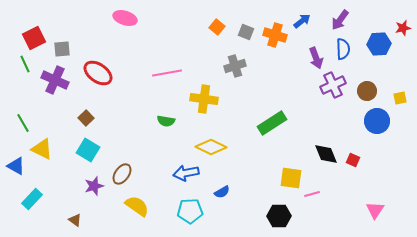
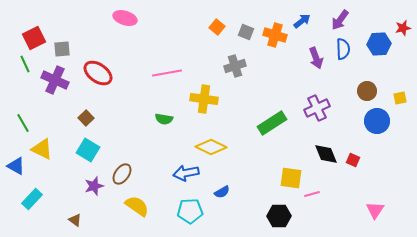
purple cross at (333, 85): moved 16 px left, 23 px down
green semicircle at (166, 121): moved 2 px left, 2 px up
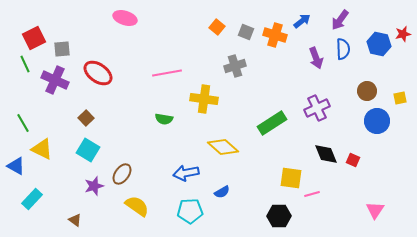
red star at (403, 28): moved 6 px down
blue hexagon at (379, 44): rotated 15 degrees clockwise
yellow diamond at (211, 147): moved 12 px right; rotated 16 degrees clockwise
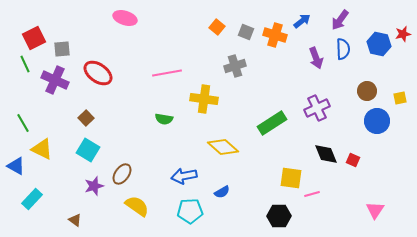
blue arrow at (186, 173): moved 2 px left, 3 px down
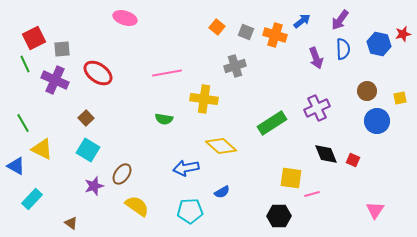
yellow diamond at (223, 147): moved 2 px left, 1 px up
blue arrow at (184, 176): moved 2 px right, 8 px up
brown triangle at (75, 220): moved 4 px left, 3 px down
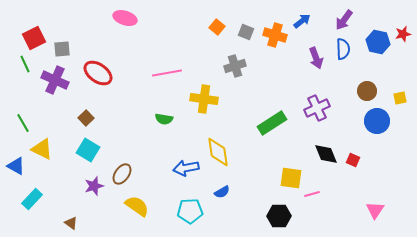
purple arrow at (340, 20): moved 4 px right
blue hexagon at (379, 44): moved 1 px left, 2 px up
yellow diamond at (221, 146): moved 3 px left, 6 px down; rotated 40 degrees clockwise
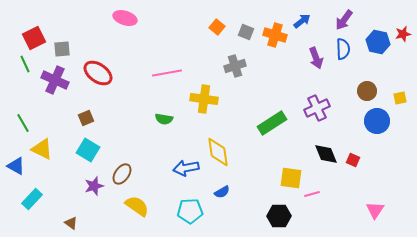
brown square at (86, 118): rotated 21 degrees clockwise
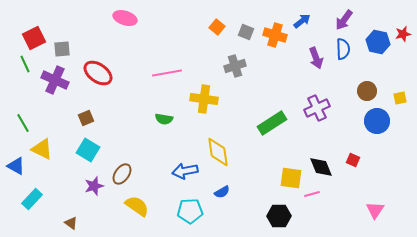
black diamond at (326, 154): moved 5 px left, 13 px down
blue arrow at (186, 168): moved 1 px left, 3 px down
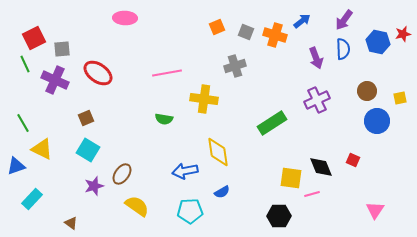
pink ellipse at (125, 18): rotated 15 degrees counterclockwise
orange square at (217, 27): rotated 28 degrees clockwise
purple cross at (317, 108): moved 8 px up
blue triangle at (16, 166): rotated 48 degrees counterclockwise
